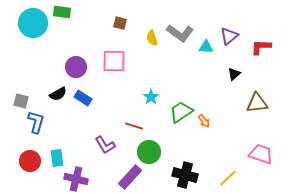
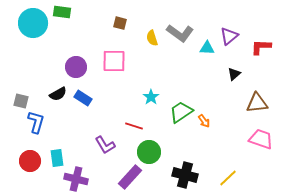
cyan triangle: moved 1 px right, 1 px down
pink trapezoid: moved 15 px up
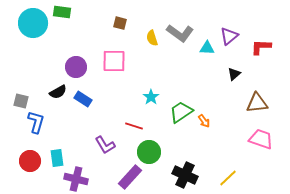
black semicircle: moved 2 px up
blue rectangle: moved 1 px down
black cross: rotated 10 degrees clockwise
